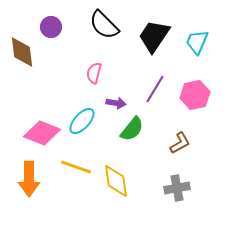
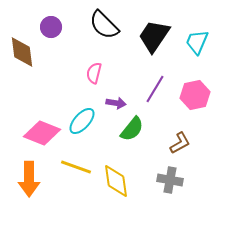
gray cross: moved 7 px left, 8 px up; rotated 20 degrees clockwise
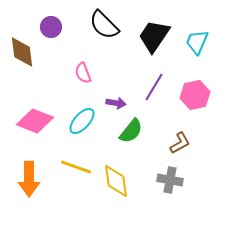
pink semicircle: moved 11 px left; rotated 35 degrees counterclockwise
purple line: moved 1 px left, 2 px up
green semicircle: moved 1 px left, 2 px down
pink diamond: moved 7 px left, 12 px up
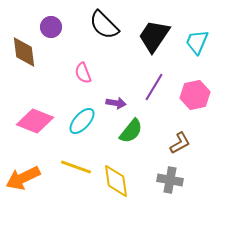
brown diamond: moved 2 px right
orange arrow: moved 6 px left, 1 px up; rotated 64 degrees clockwise
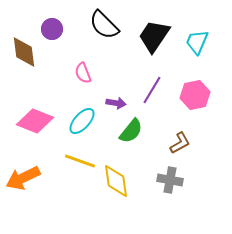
purple circle: moved 1 px right, 2 px down
purple line: moved 2 px left, 3 px down
yellow line: moved 4 px right, 6 px up
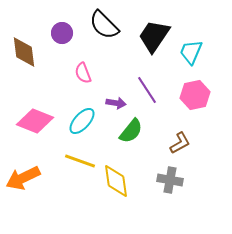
purple circle: moved 10 px right, 4 px down
cyan trapezoid: moved 6 px left, 10 px down
purple line: moved 5 px left; rotated 64 degrees counterclockwise
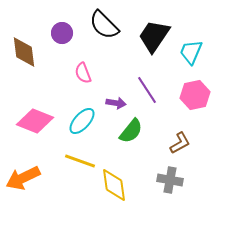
yellow diamond: moved 2 px left, 4 px down
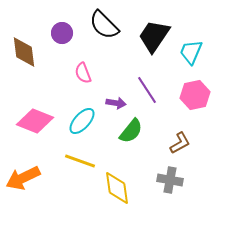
yellow diamond: moved 3 px right, 3 px down
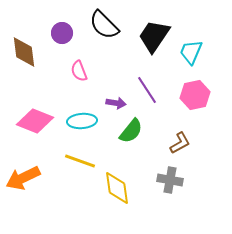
pink semicircle: moved 4 px left, 2 px up
cyan ellipse: rotated 44 degrees clockwise
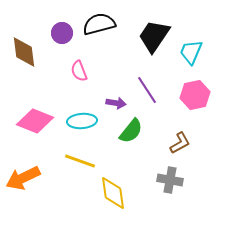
black semicircle: moved 5 px left, 1 px up; rotated 120 degrees clockwise
yellow diamond: moved 4 px left, 5 px down
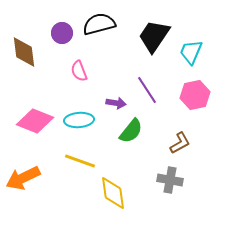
cyan ellipse: moved 3 px left, 1 px up
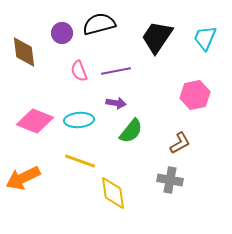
black trapezoid: moved 3 px right, 1 px down
cyan trapezoid: moved 14 px right, 14 px up
purple line: moved 31 px left, 19 px up; rotated 68 degrees counterclockwise
